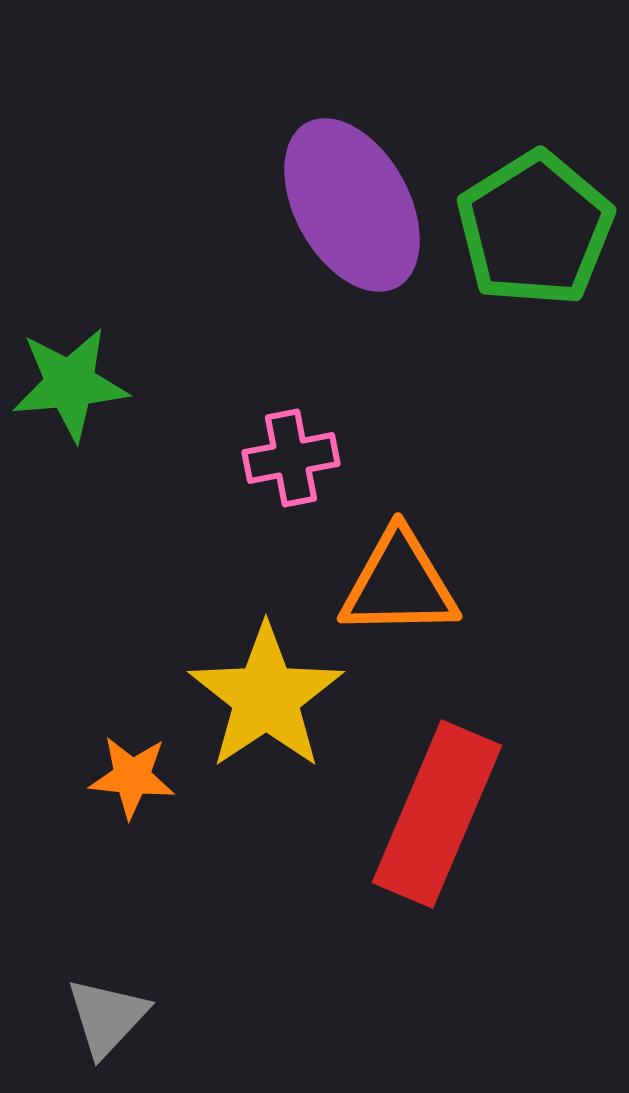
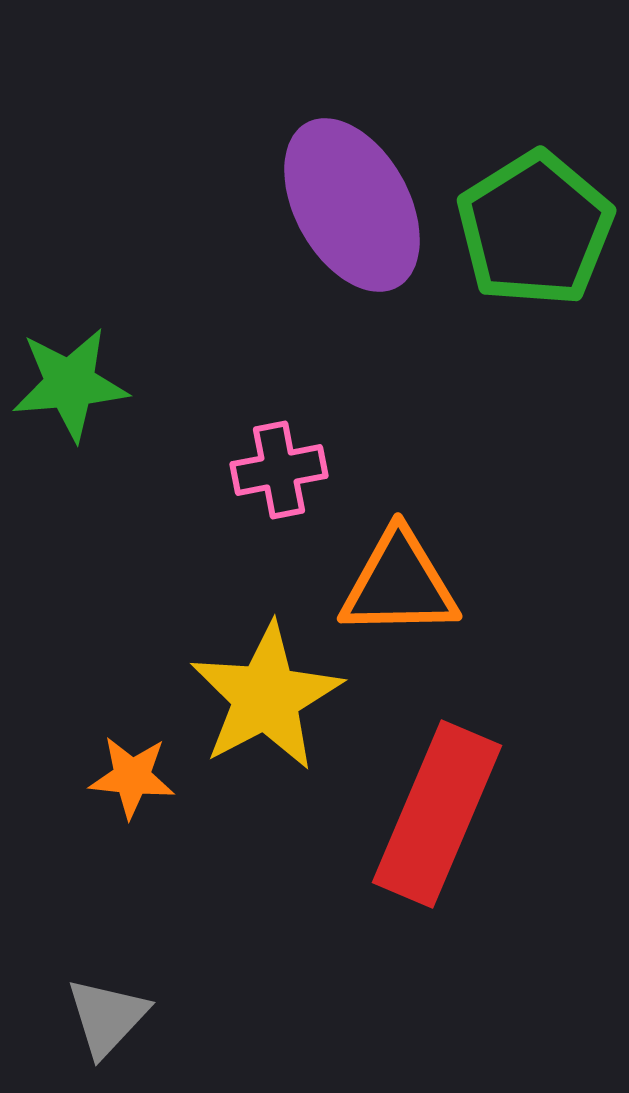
pink cross: moved 12 px left, 12 px down
yellow star: rotated 6 degrees clockwise
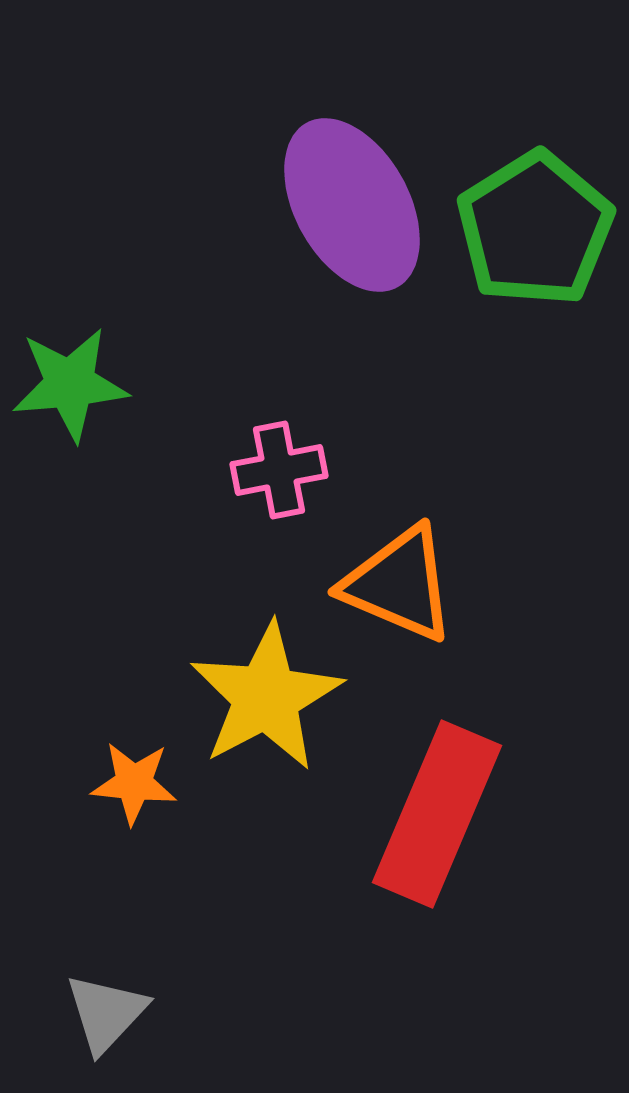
orange triangle: rotated 24 degrees clockwise
orange star: moved 2 px right, 6 px down
gray triangle: moved 1 px left, 4 px up
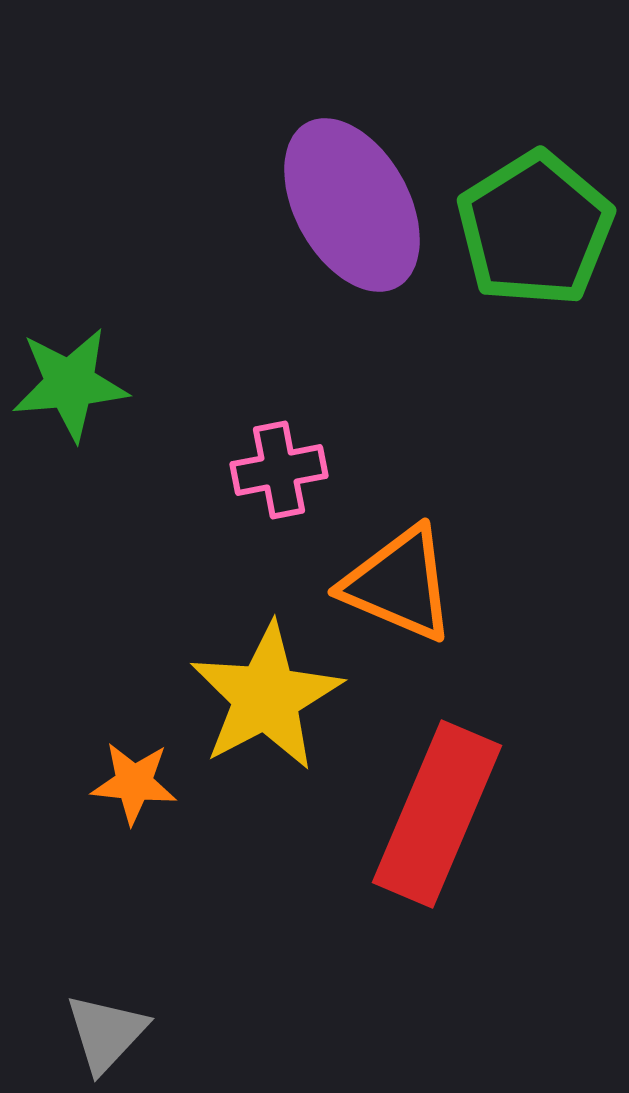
gray triangle: moved 20 px down
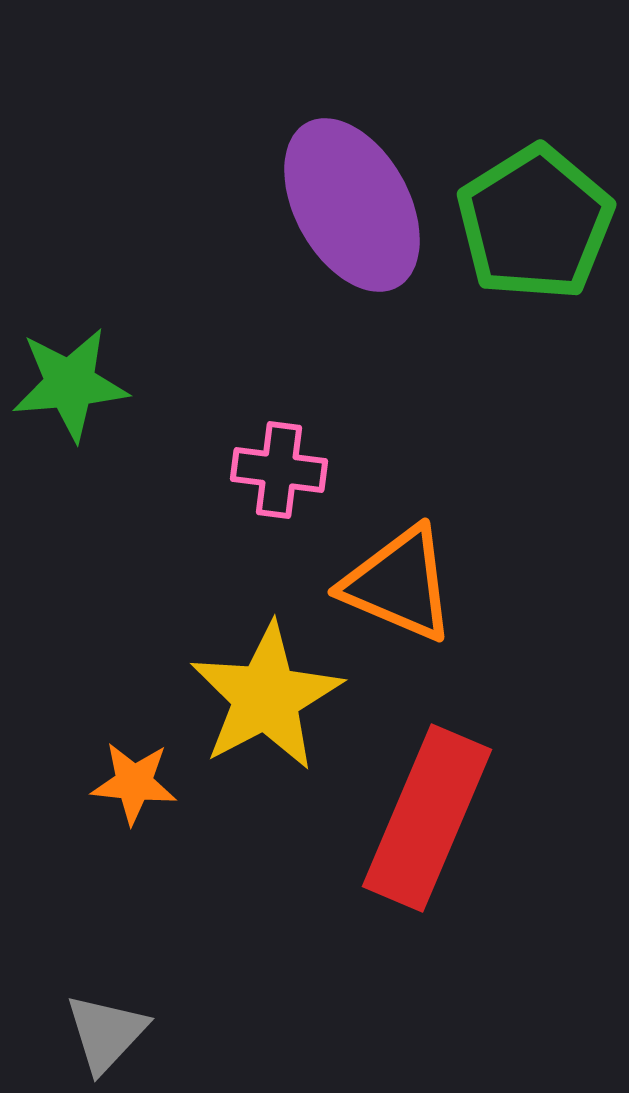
green pentagon: moved 6 px up
pink cross: rotated 18 degrees clockwise
red rectangle: moved 10 px left, 4 px down
